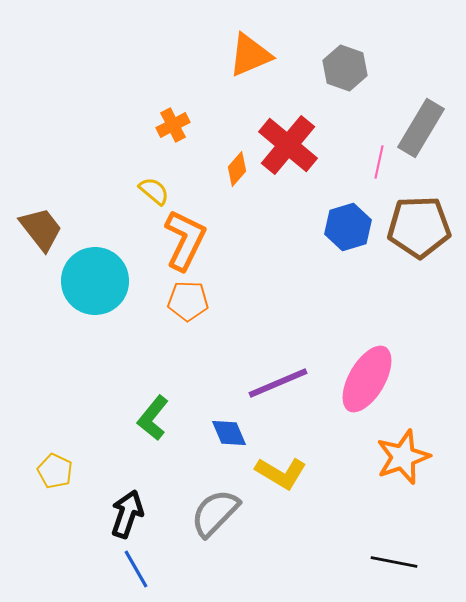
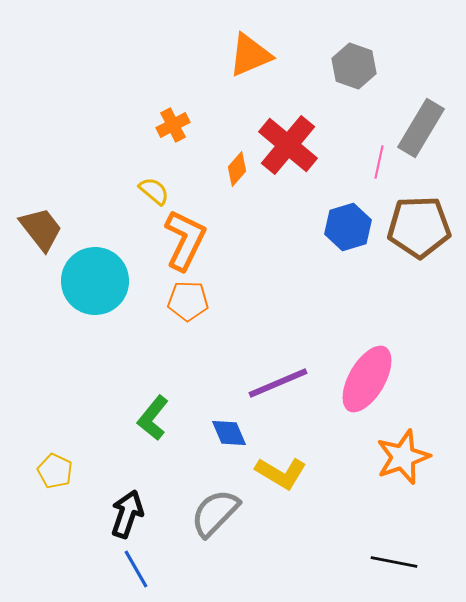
gray hexagon: moved 9 px right, 2 px up
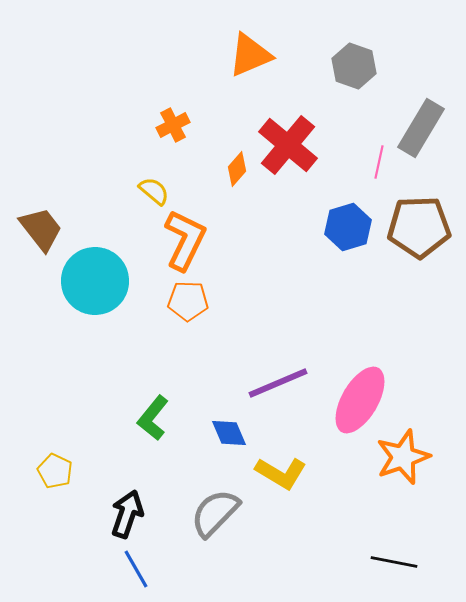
pink ellipse: moved 7 px left, 21 px down
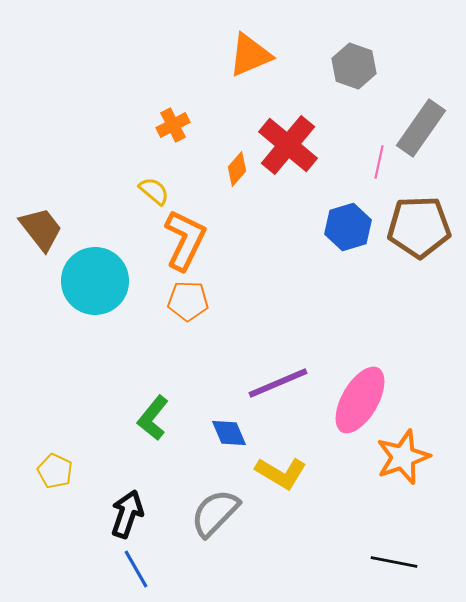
gray rectangle: rotated 4 degrees clockwise
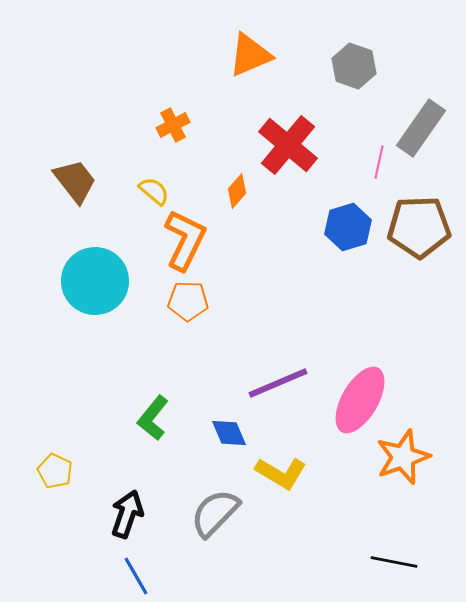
orange diamond: moved 22 px down
brown trapezoid: moved 34 px right, 48 px up
blue line: moved 7 px down
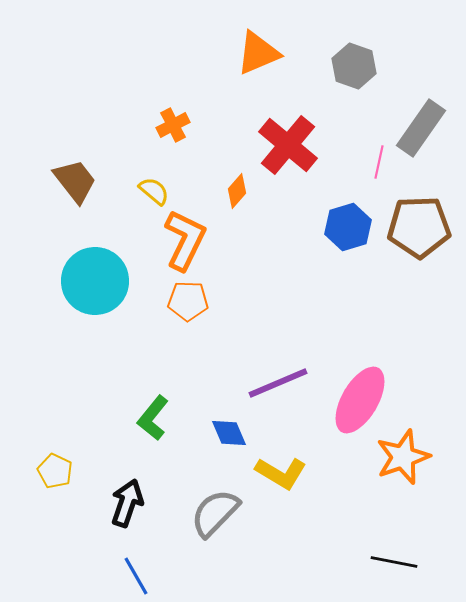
orange triangle: moved 8 px right, 2 px up
black arrow: moved 11 px up
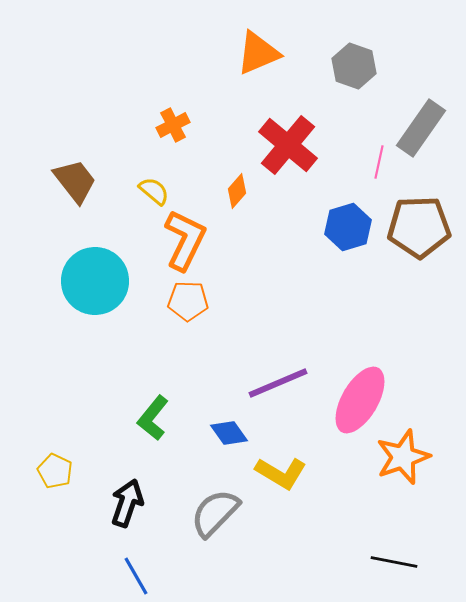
blue diamond: rotated 12 degrees counterclockwise
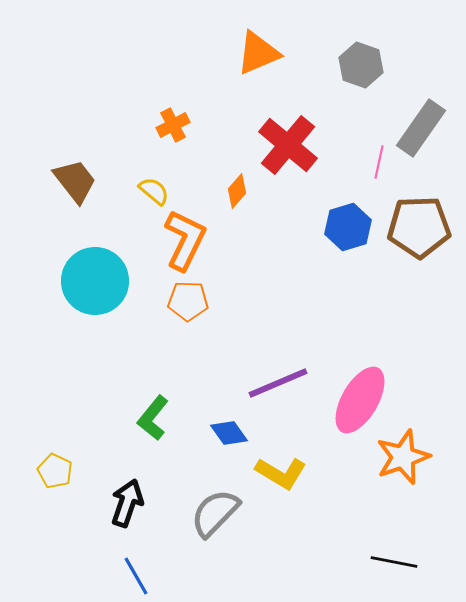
gray hexagon: moved 7 px right, 1 px up
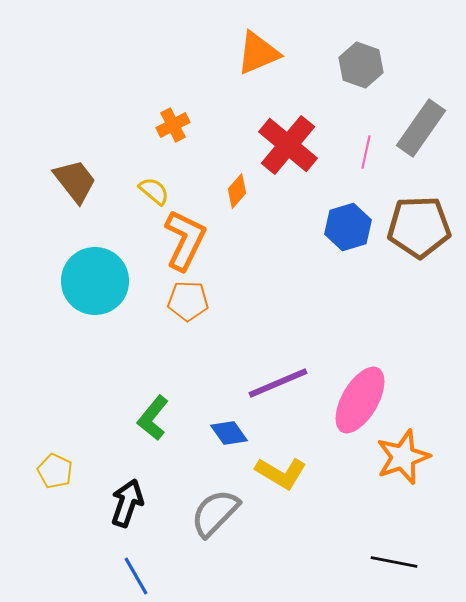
pink line: moved 13 px left, 10 px up
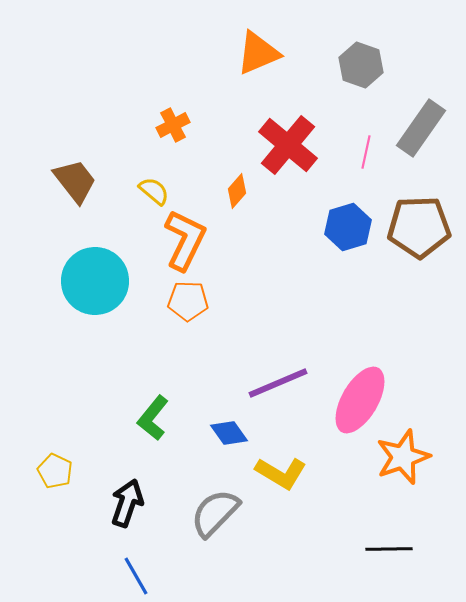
black line: moved 5 px left, 13 px up; rotated 12 degrees counterclockwise
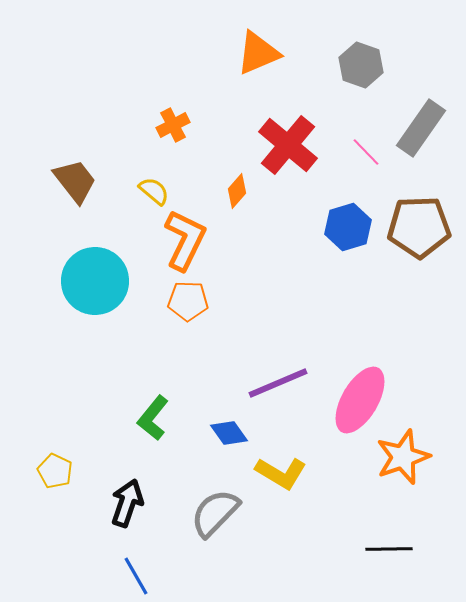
pink line: rotated 56 degrees counterclockwise
